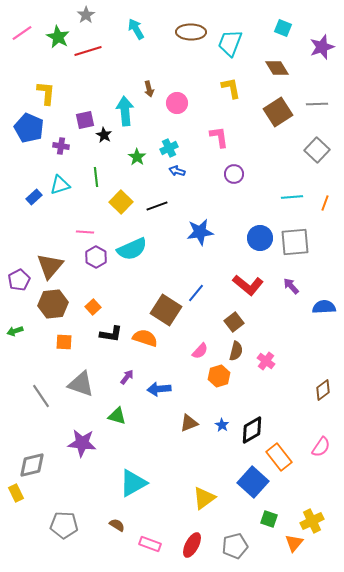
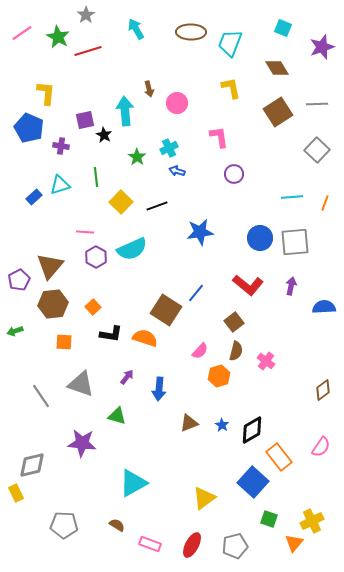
purple arrow at (291, 286): rotated 54 degrees clockwise
blue arrow at (159, 389): rotated 80 degrees counterclockwise
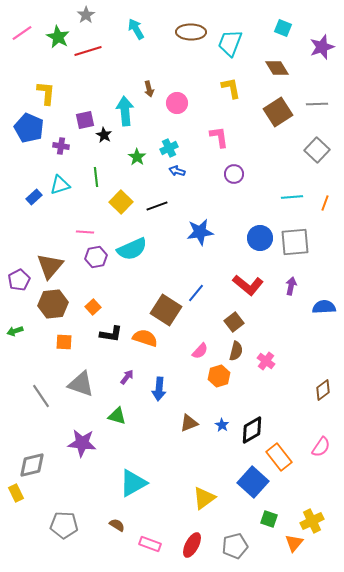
purple hexagon at (96, 257): rotated 20 degrees clockwise
